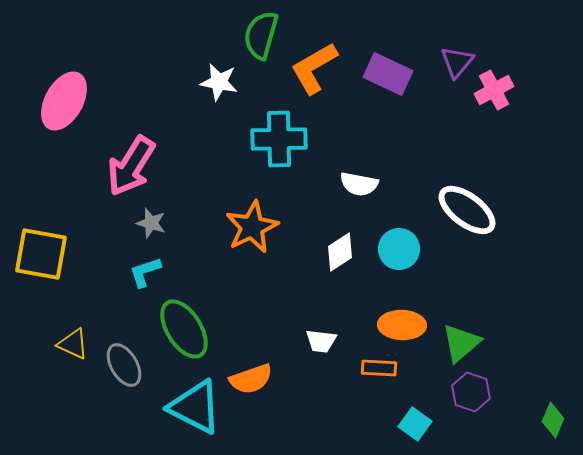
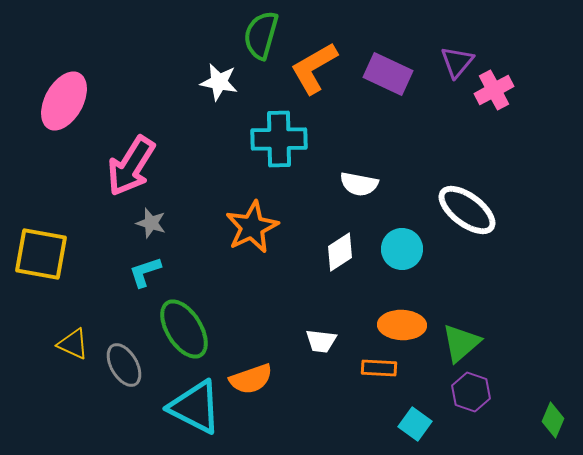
cyan circle: moved 3 px right
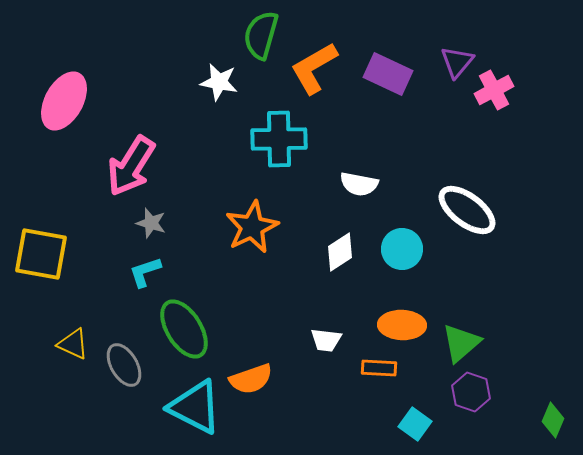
white trapezoid: moved 5 px right, 1 px up
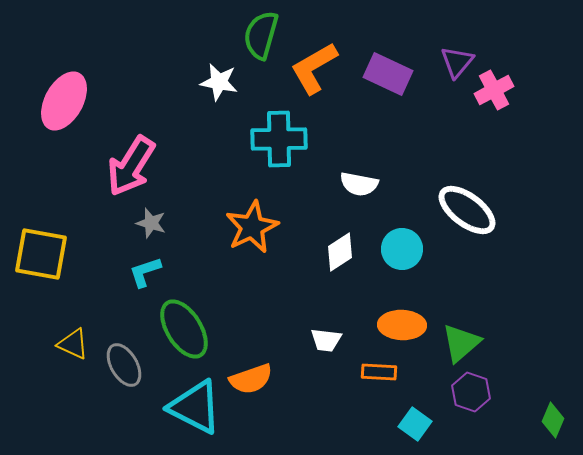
orange rectangle: moved 4 px down
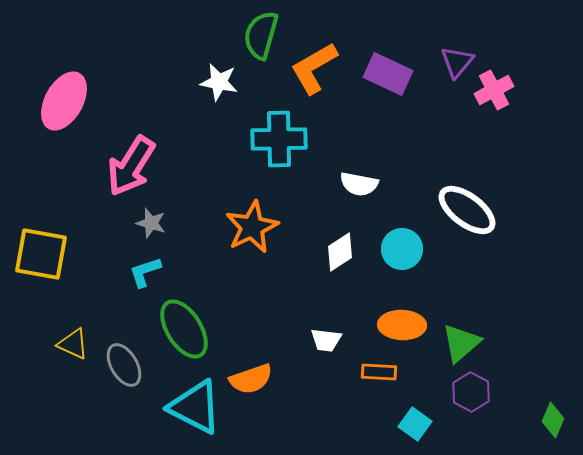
purple hexagon: rotated 9 degrees clockwise
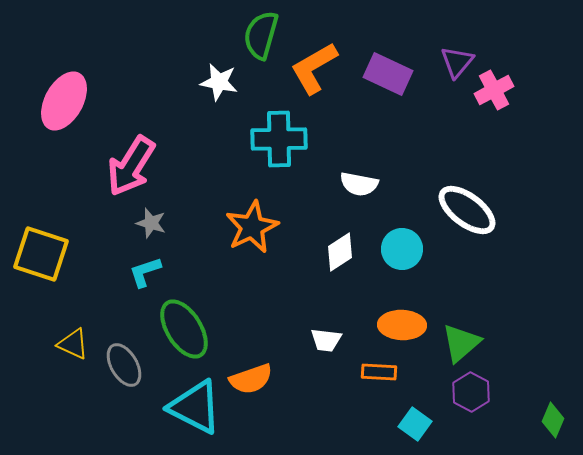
yellow square: rotated 8 degrees clockwise
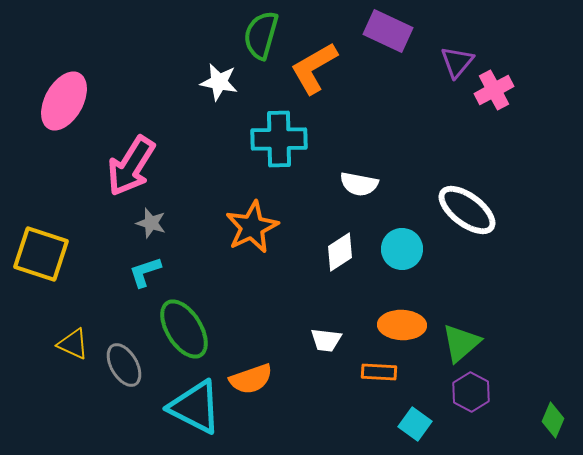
purple rectangle: moved 43 px up
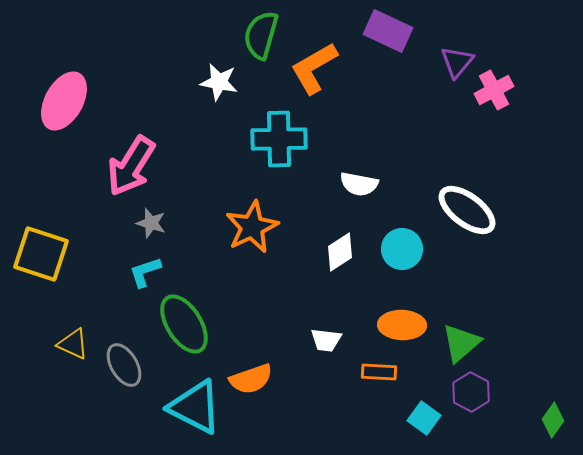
green ellipse: moved 5 px up
green diamond: rotated 12 degrees clockwise
cyan square: moved 9 px right, 6 px up
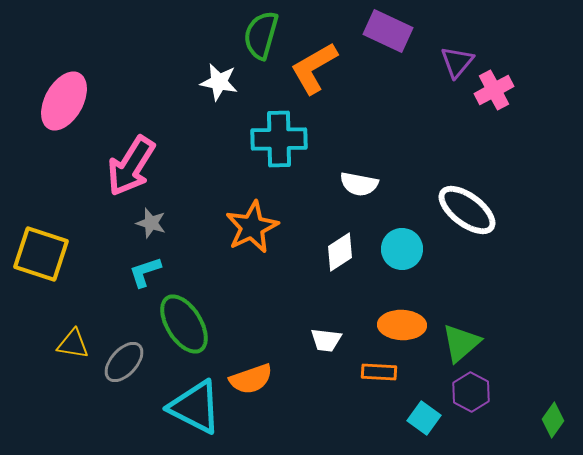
yellow triangle: rotated 16 degrees counterclockwise
gray ellipse: moved 3 px up; rotated 72 degrees clockwise
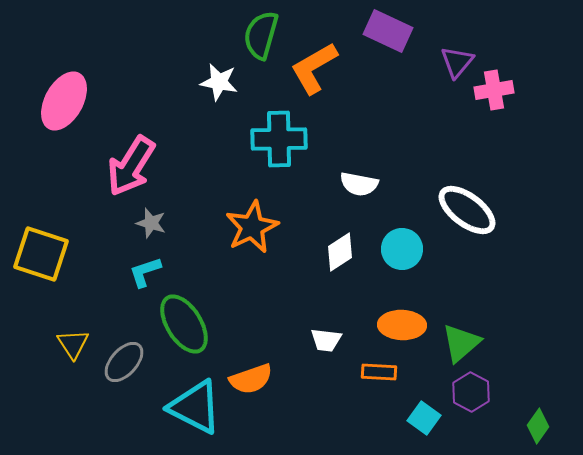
pink cross: rotated 18 degrees clockwise
yellow triangle: rotated 48 degrees clockwise
green diamond: moved 15 px left, 6 px down
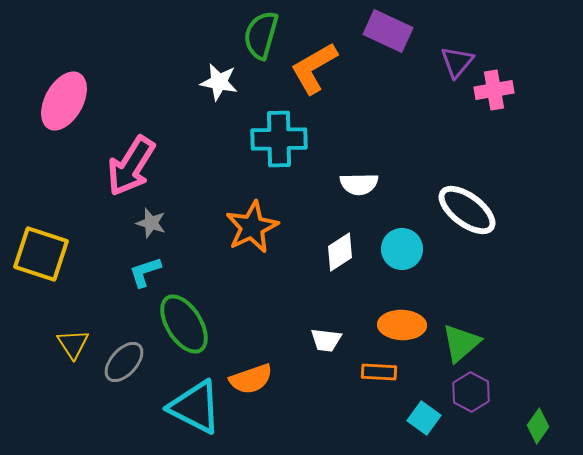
white semicircle: rotated 12 degrees counterclockwise
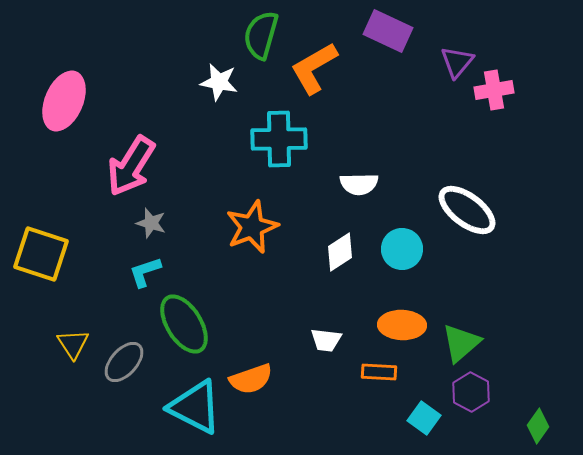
pink ellipse: rotated 6 degrees counterclockwise
orange star: rotated 4 degrees clockwise
